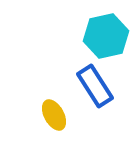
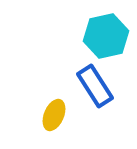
yellow ellipse: rotated 52 degrees clockwise
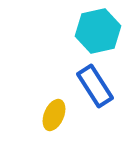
cyan hexagon: moved 8 px left, 5 px up
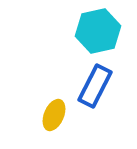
blue rectangle: rotated 60 degrees clockwise
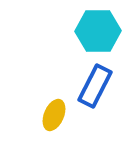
cyan hexagon: rotated 12 degrees clockwise
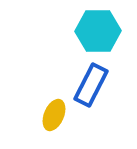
blue rectangle: moved 4 px left, 1 px up
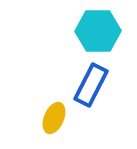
yellow ellipse: moved 3 px down
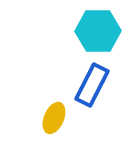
blue rectangle: moved 1 px right
